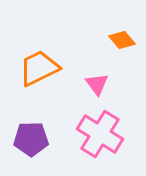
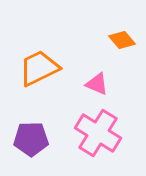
pink triangle: rotated 30 degrees counterclockwise
pink cross: moved 2 px left, 1 px up
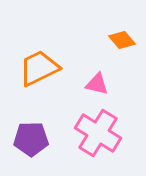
pink triangle: rotated 10 degrees counterclockwise
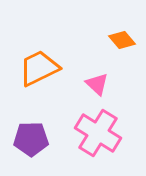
pink triangle: rotated 30 degrees clockwise
